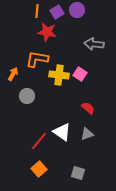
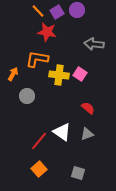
orange line: moved 1 px right; rotated 48 degrees counterclockwise
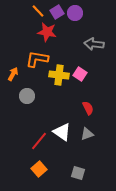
purple circle: moved 2 px left, 3 px down
red semicircle: rotated 24 degrees clockwise
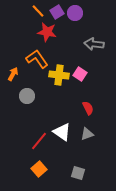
orange L-shape: rotated 45 degrees clockwise
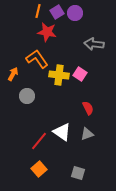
orange line: rotated 56 degrees clockwise
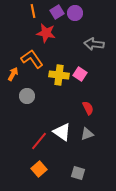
orange line: moved 5 px left; rotated 24 degrees counterclockwise
red star: moved 1 px left, 1 px down
orange L-shape: moved 5 px left
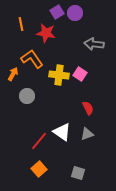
orange line: moved 12 px left, 13 px down
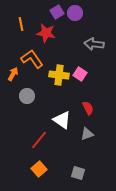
white triangle: moved 12 px up
red line: moved 1 px up
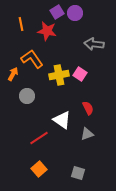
red star: moved 1 px right, 2 px up
yellow cross: rotated 18 degrees counterclockwise
red line: moved 2 px up; rotated 18 degrees clockwise
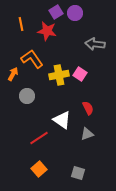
purple square: moved 1 px left
gray arrow: moved 1 px right
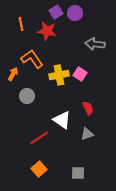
gray square: rotated 16 degrees counterclockwise
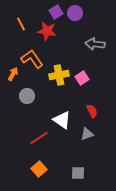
orange line: rotated 16 degrees counterclockwise
pink square: moved 2 px right, 4 px down; rotated 24 degrees clockwise
red semicircle: moved 4 px right, 3 px down
